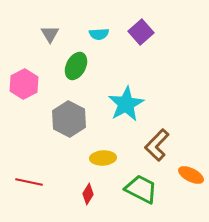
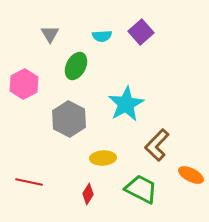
cyan semicircle: moved 3 px right, 2 px down
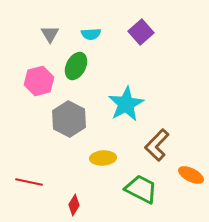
cyan semicircle: moved 11 px left, 2 px up
pink hexagon: moved 15 px right, 3 px up; rotated 12 degrees clockwise
red diamond: moved 14 px left, 11 px down
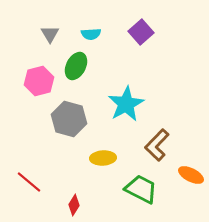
gray hexagon: rotated 12 degrees counterclockwise
red line: rotated 28 degrees clockwise
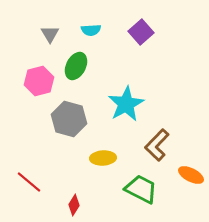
cyan semicircle: moved 4 px up
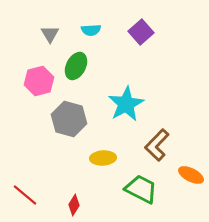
red line: moved 4 px left, 13 px down
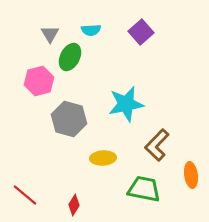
green ellipse: moved 6 px left, 9 px up
cyan star: rotated 18 degrees clockwise
orange ellipse: rotated 55 degrees clockwise
green trapezoid: moved 3 px right; rotated 16 degrees counterclockwise
